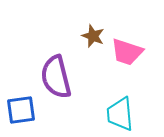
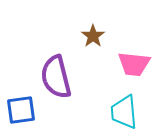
brown star: rotated 15 degrees clockwise
pink trapezoid: moved 7 px right, 12 px down; rotated 12 degrees counterclockwise
cyan trapezoid: moved 4 px right, 2 px up
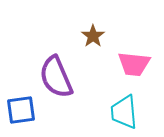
purple semicircle: rotated 9 degrees counterclockwise
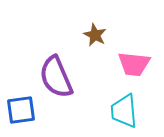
brown star: moved 2 px right, 1 px up; rotated 10 degrees counterclockwise
cyan trapezoid: moved 1 px up
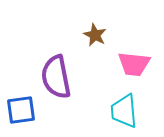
purple semicircle: rotated 12 degrees clockwise
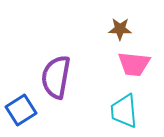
brown star: moved 25 px right, 6 px up; rotated 25 degrees counterclockwise
purple semicircle: rotated 21 degrees clockwise
blue square: rotated 24 degrees counterclockwise
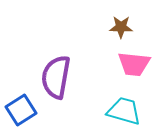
brown star: moved 1 px right, 2 px up
cyan trapezoid: rotated 111 degrees clockwise
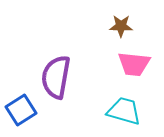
brown star: moved 1 px up
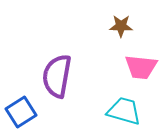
pink trapezoid: moved 7 px right, 3 px down
purple semicircle: moved 1 px right, 1 px up
blue square: moved 2 px down
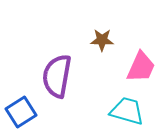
brown star: moved 19 px left, 14 px down
pink trapezoid: rotated 72 degrees counterclockwise
cyan trapezoid: moved 3 px right
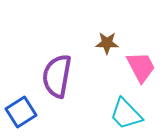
brown star: moved 5 px right, 3 px down
pink trapezoid: rotated 52 degrees counterclockwise
cyan trapezoid: moved 1 px left, 3 px down; rotated 150 degrees counterclockwise
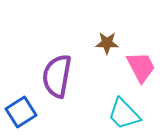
cyan trapezoid: moved 2 px left
